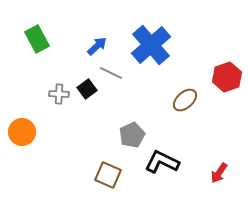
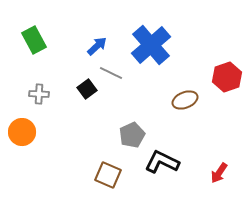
green rectangle: moved 3 px left, 1 px down
gray cross: moved 20 px left
brown ellipse: rotated 20 degrees clockwise
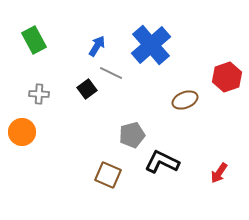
blue arrow: rotated 15 degrees counterclockwise
gray pentagon: rotated 10 degrees clockwise
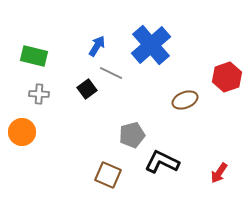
green rectangle: moved 16 px down; rotated 48 degrees counterclockwise
